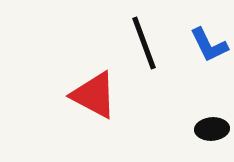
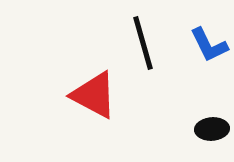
black line: moved 1 px left; rotated 4 degrees clockwise
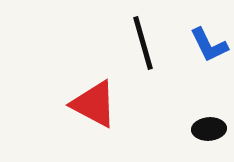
red triangle: moved 9 px down
black ellipse: moved 3 px left
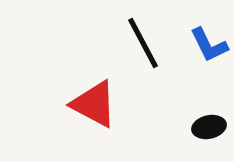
black line: rotated 12 degrees counterclockwise
black ellipse: moved 2 px up; rotated 8 degrees counterclockwise
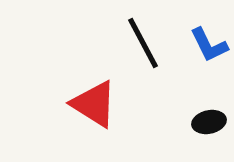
red triangle: rotated 4 degrees clockwise
black ellipse: moved 5 px up
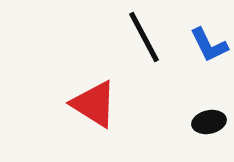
black line: moved 1 px right, 6 px up
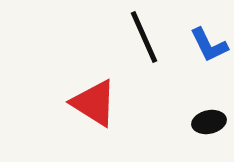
black line: rotated 4 degrees clockwise
red triangle: moved 1 px up
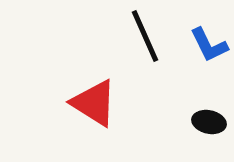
black line: moved 1 px right, 1 px up
black ellipse: rotated 24 degrees clockwise
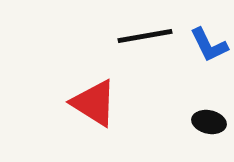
black line: rotated 76 degrees counterclockwise
